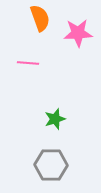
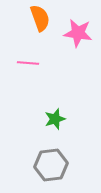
pink star: rotated 12 degrees clockwise
gray hexagon: rotated 8 degrees counterclockwise
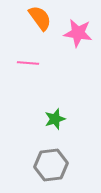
orange semicircle: rotated 16 degrees counterclockwise
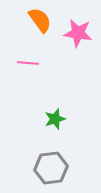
orange semicircle: moved 2 px down
gray hexagon: moved 3 px down
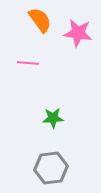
green star: moved 2 px left, 1 px up; rotated 15 degrees clockwise
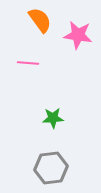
pink star: moved 2 px down
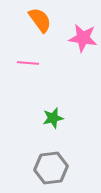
pink star: moved 5 px right, 3 px down
green star: rotated 10 degrees counterclockwise
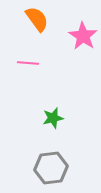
orange semicircle: moved 3 px left, 1 px up
pink star: moved 2 px up; rotated 24 degrees clockwise
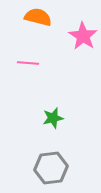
orange semicircle: moved 1 px right, 2 px up; rotated 40 degrees counterclockwise
